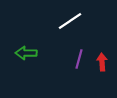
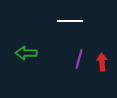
white line: rotated 35 degrees clockwise
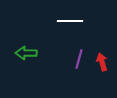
red arrow: rotated 12 degrees counterclockwise
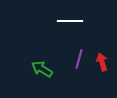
green arrow: moved 16 px right, 16 px down; rotated 30 degrees clockwise
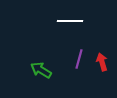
green arrow: moved 1 px left, 1 px down
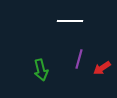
red arrow: moved 6 px down; rotated 108 degrees counterclockwise
green arrow: rotated 135 degrees counterclockwise
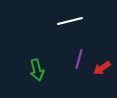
white line: rotated 15 degrees counterclockwise
green arrow: moved 4 px left
